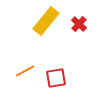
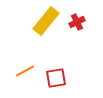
red cross: moved 2 px left, 2 px up; rotated 21 degrees clockwise
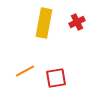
yellow rectangle: moved 2 px left, 2 px down; rotated 28 degrees counterclockwise
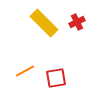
yellow rectangle: rotated 56 degrees counterclockwise
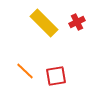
orange line: rotated 72 degrees clockwise
red square: moved 2 px up
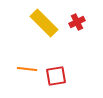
orange line: moved 2 px right, 2 px up; rotated 36 degrees counterclockwise
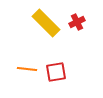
yellow rectangle: moved 2 px right
red square: moved 4 px up
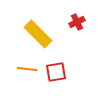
yellow rectangle: moved 8 px left, 11 px down
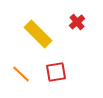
red cross: rotated 14 degrees counterclockwise
orange line: moved 6 px left, 5 px down; rotated 36 degrees clockwise
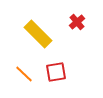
orange line: moved 3 px right
